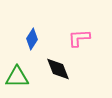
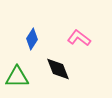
pink L-shape: rotated 40 degrees clockwise
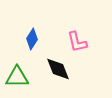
pink L-shape: moved 2 px left, 4 px down; rotated 140 degrees counterclockwise
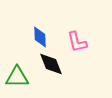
blue diamond: moved 8 px right, 2 px up; rotated 35 degrees counterclockwise
black diamond: moved 7 px left, 5 px up
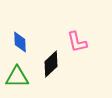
blue diamond: moved 20 px left, 5 px down
black diamond: rotated 68 degrees clockwise
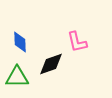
black diamond: rotated 24 degrees clockwise
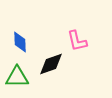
pink L-shape: moved 1 px up
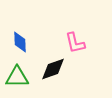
pink L-shape: moved 2 px left, 2 px down
black diamond: moved 2 px right, 5 px down
